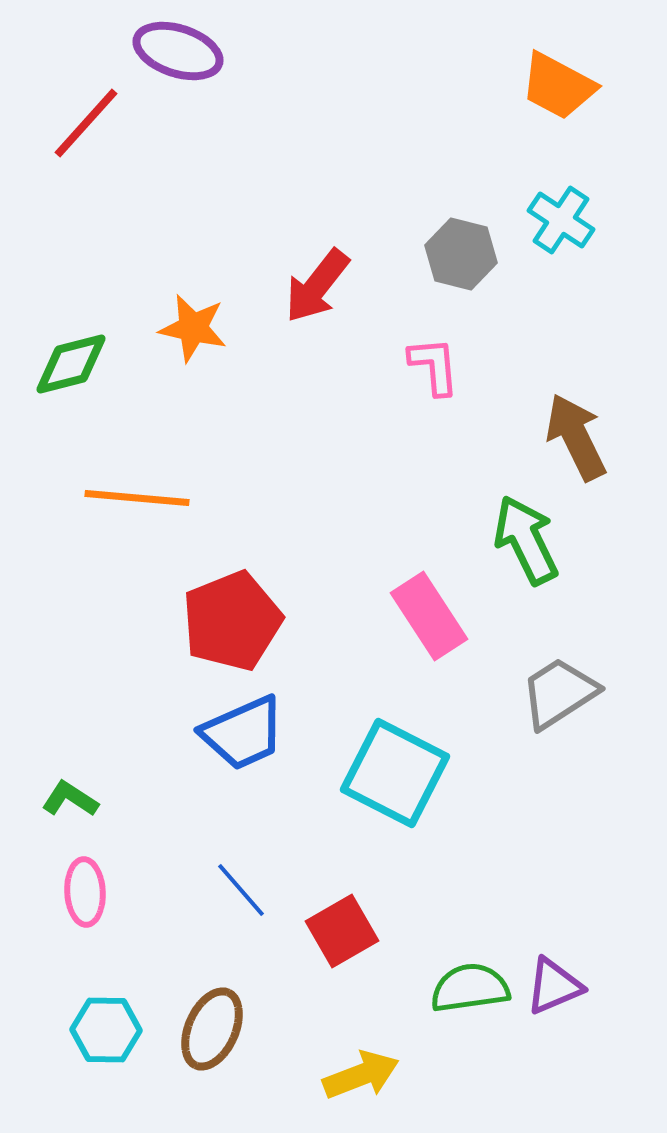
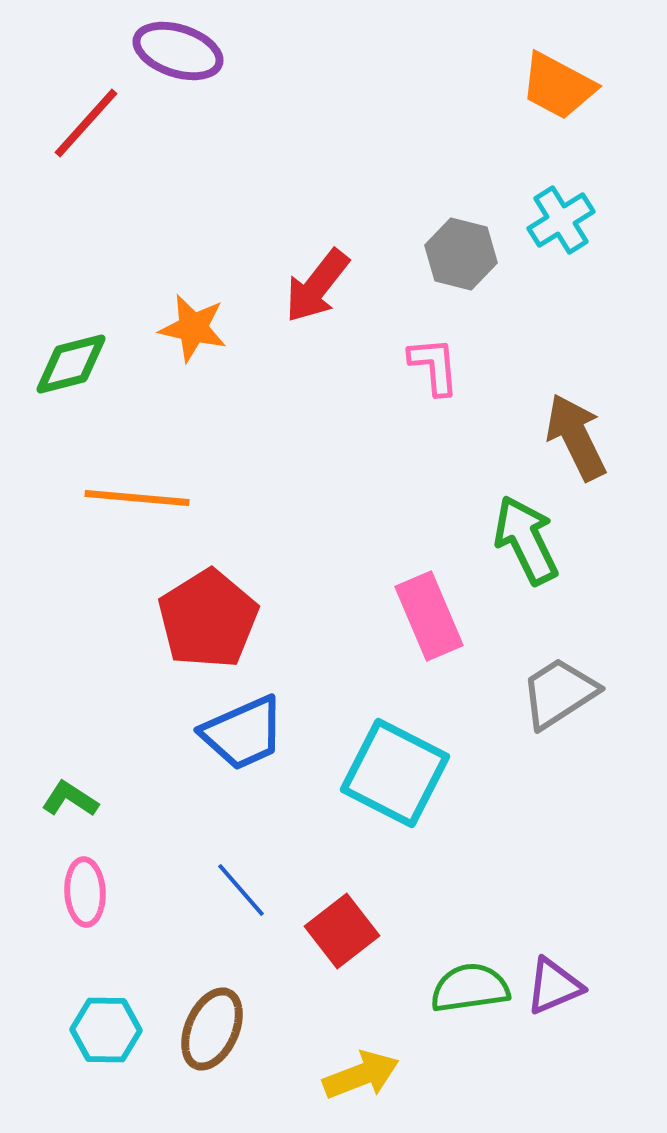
cyan cross: rotated 24 degrees clockwise
pink rectangle: rotated 10 degrees clockwise
red pentagon: moved 24 px left, 2 px up; rotated 10 degrees counterclockwise
red square: rotated 8 degrees counterclockwise
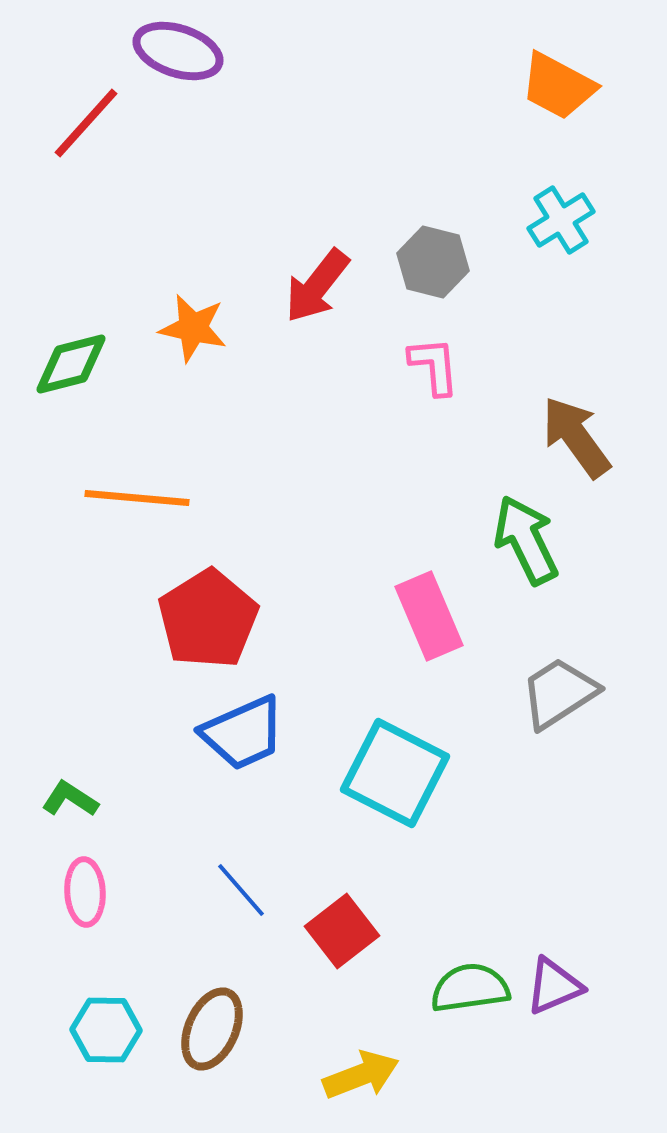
gray hexagon: moved 28 px left, 8 px down
brown arrow: rotated 10 degrees counterclockwise
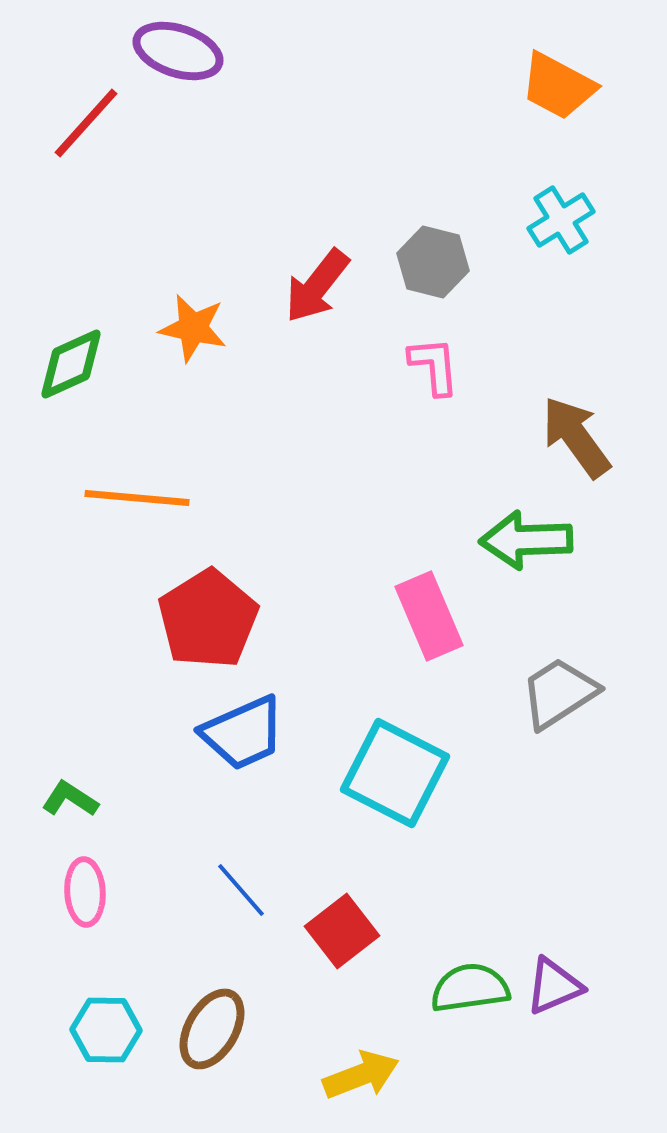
green diamond: rotated 10 degrees counterclockwise
green arrow: rotated 66 degrees counterclockwise
brown ellipse: rotated 6 degrees clockwise
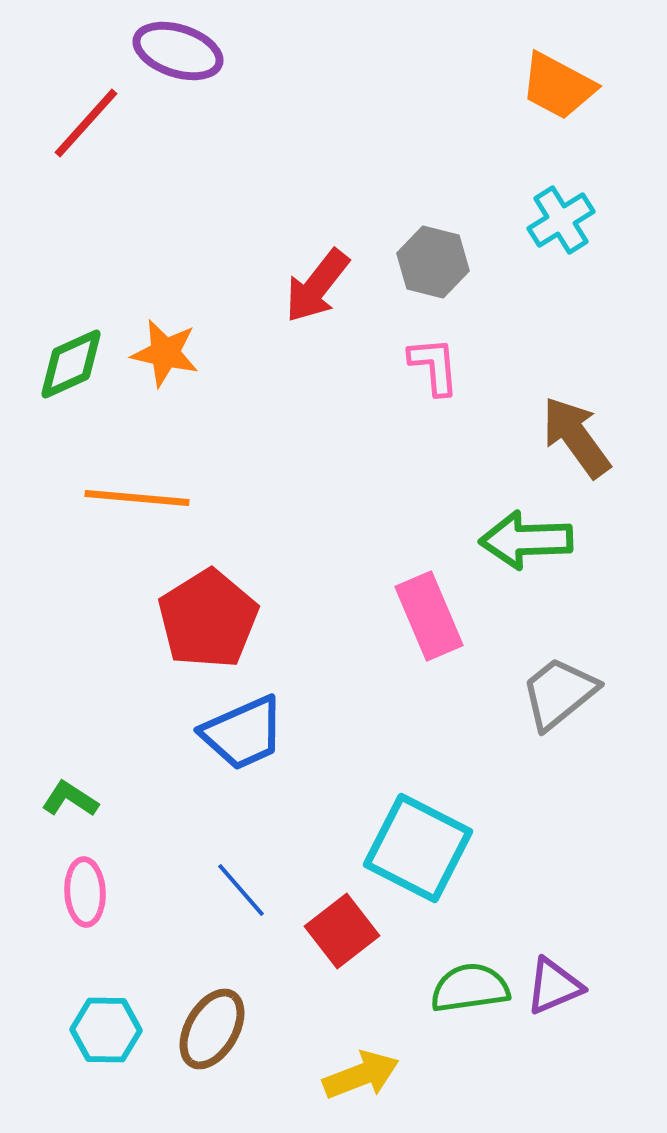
orange star: moved 28 px left, 25 px down
gray trapezoid: rotated 6 degrees counterclockwise
cyan square: moved 23 px right, 75 px down
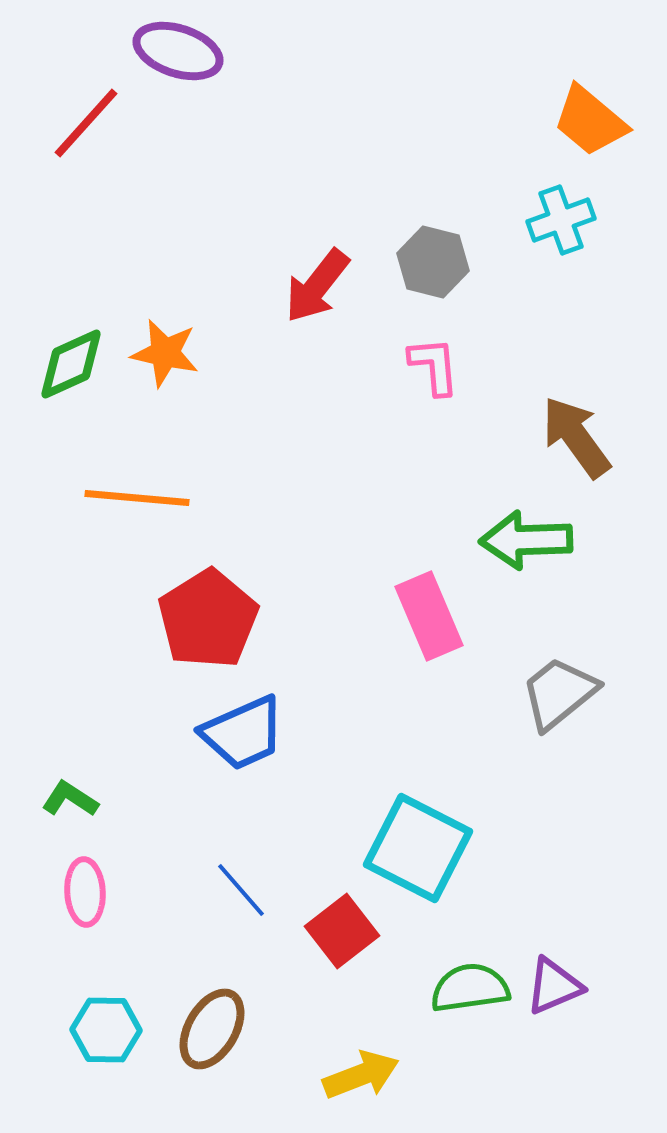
orange trapezoid: moved 32 px right, 35 px down; rotated 12 degrees clockwise
cyan cross: rotated 12 degrees clockwise
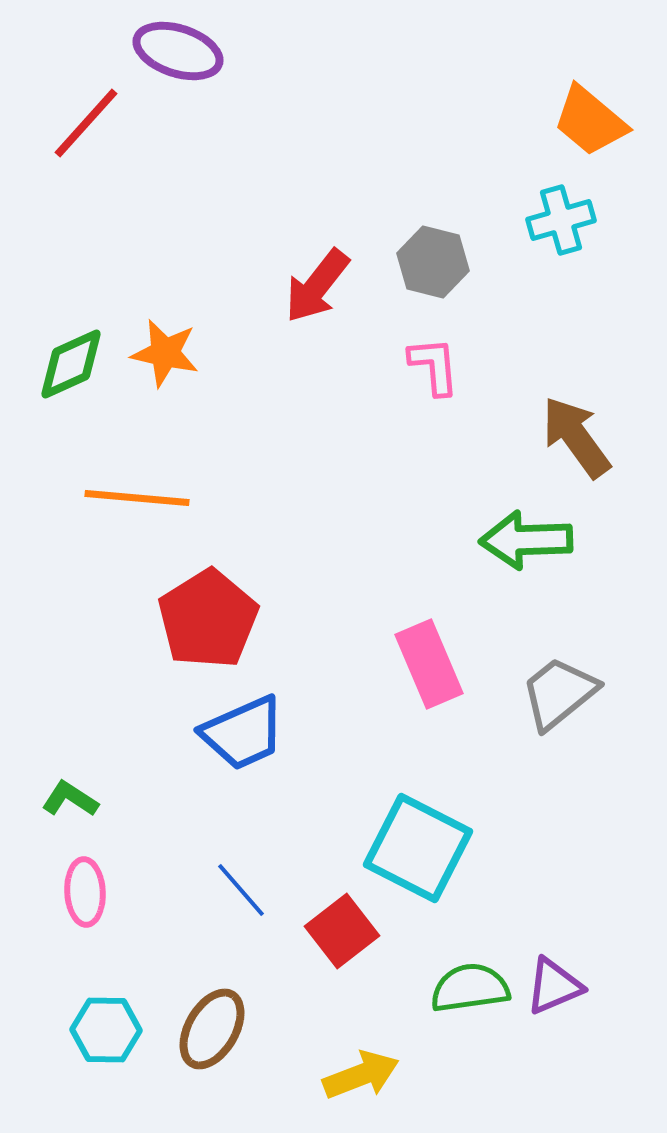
cyan cross: rotated 4 degrees clockwise
pink rectangle: moved 48 px down
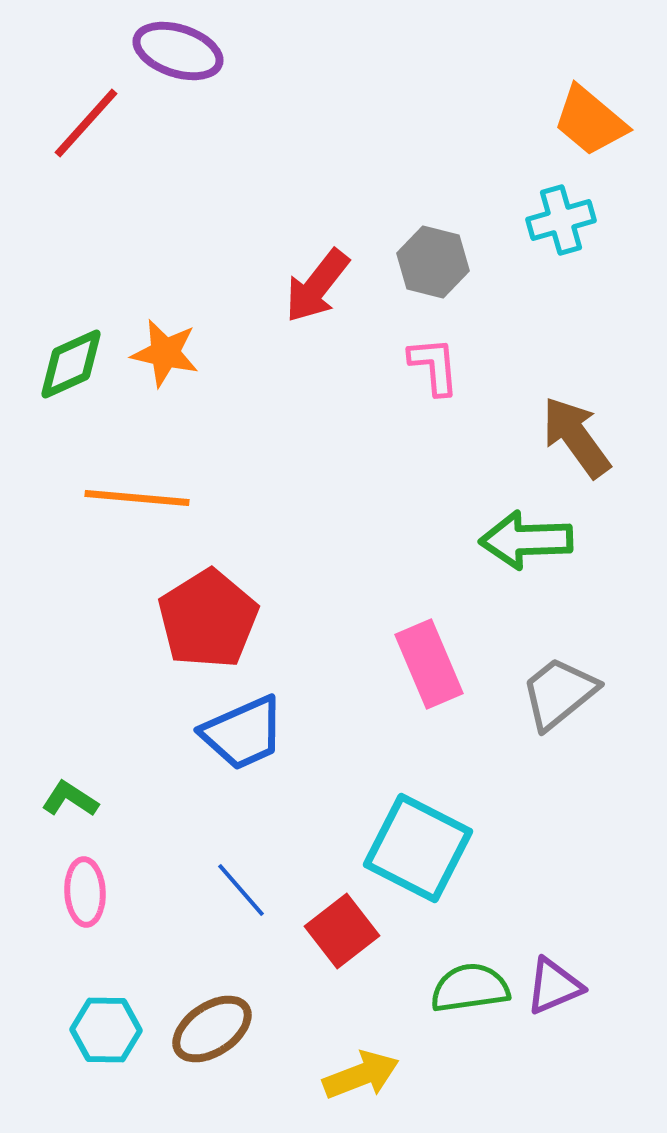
brown ellipse: rotated 26 degrees clockwise
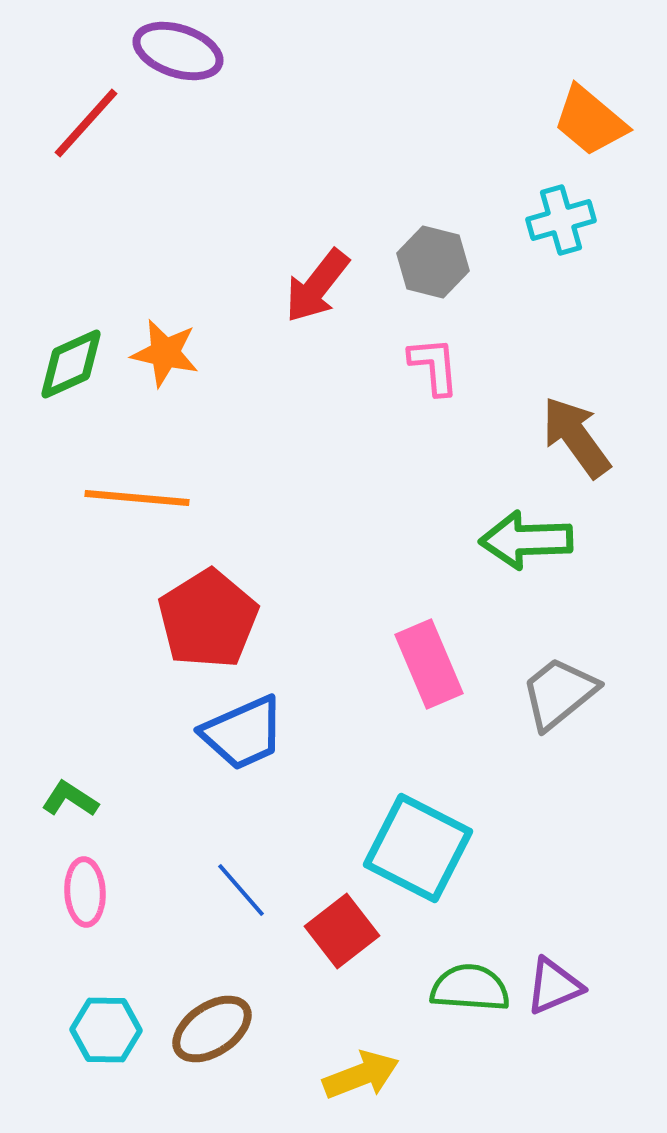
green semicircle: rotated 12 degrees clockwise
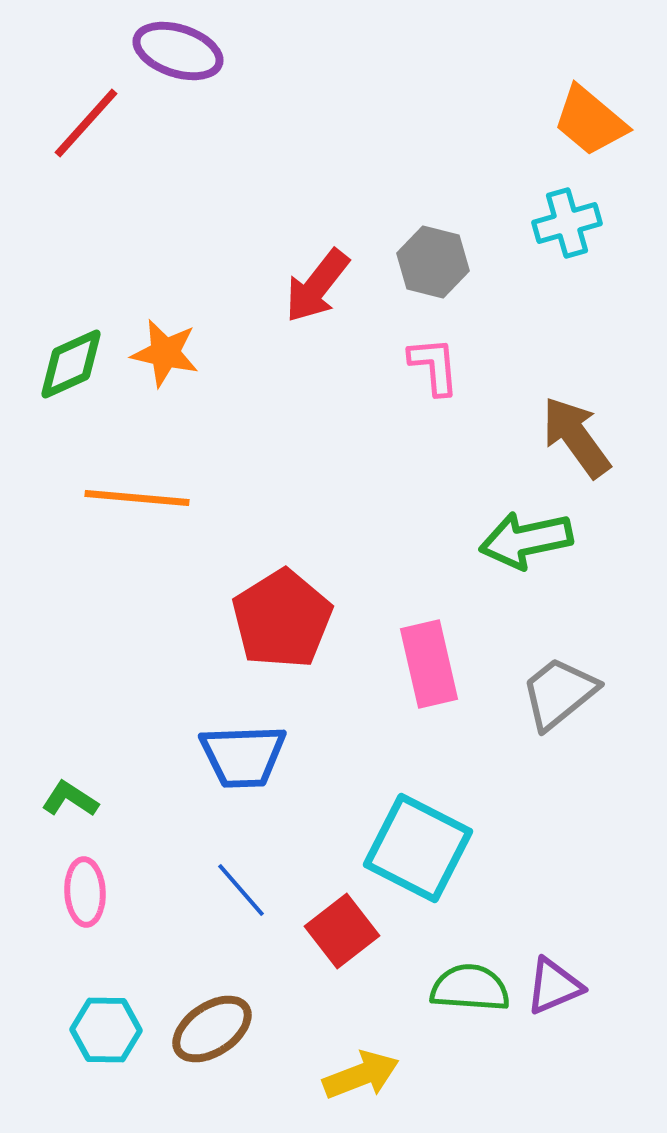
cyan cross: moved 6 px right, 3 px down
green arrow: rotated 10 degrees counterclockwise
red pentagon: moved 74 px right
pink rectangle: rotated 10 degrees clockwise
blue trapezoid: moved 23 px down; rotated 22 degrees clockwise
